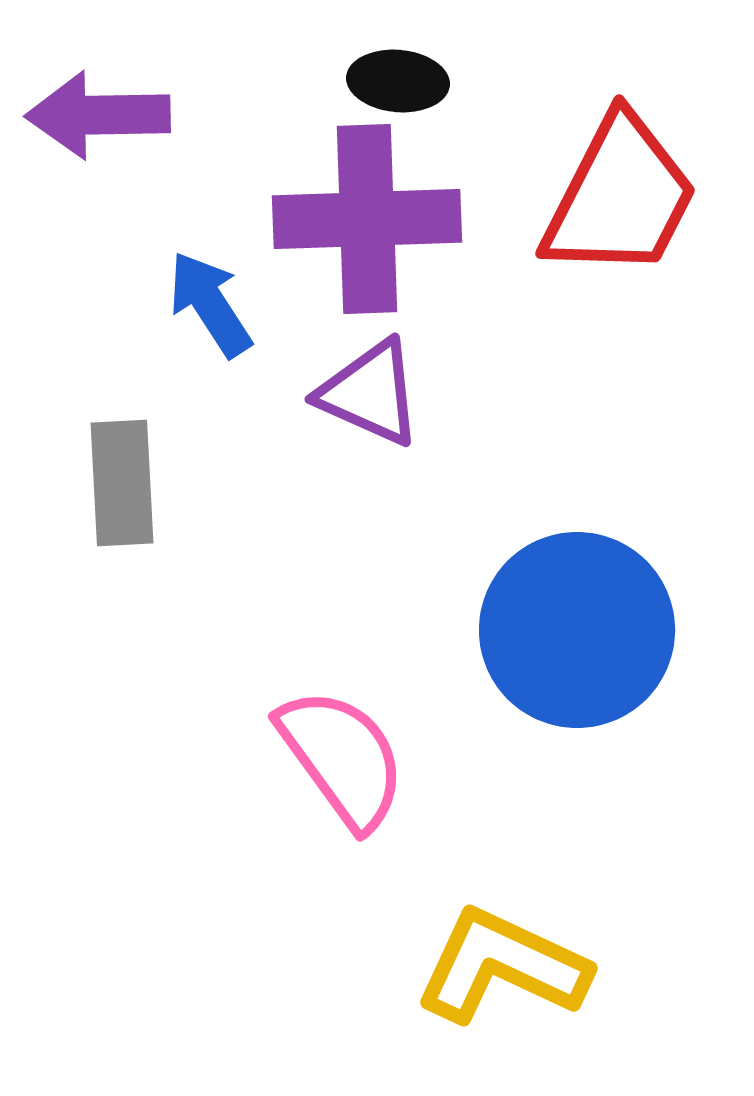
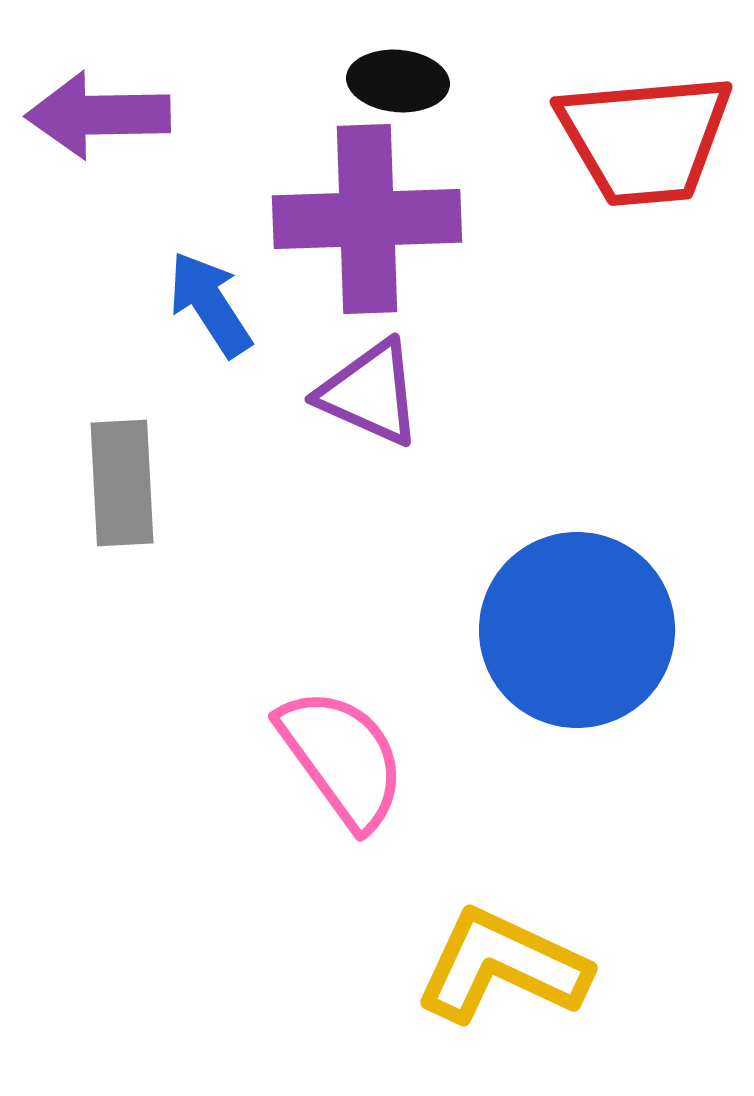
red trapezoid: moved 25 px right, 58 px up; rotated 58 degrees clockwise
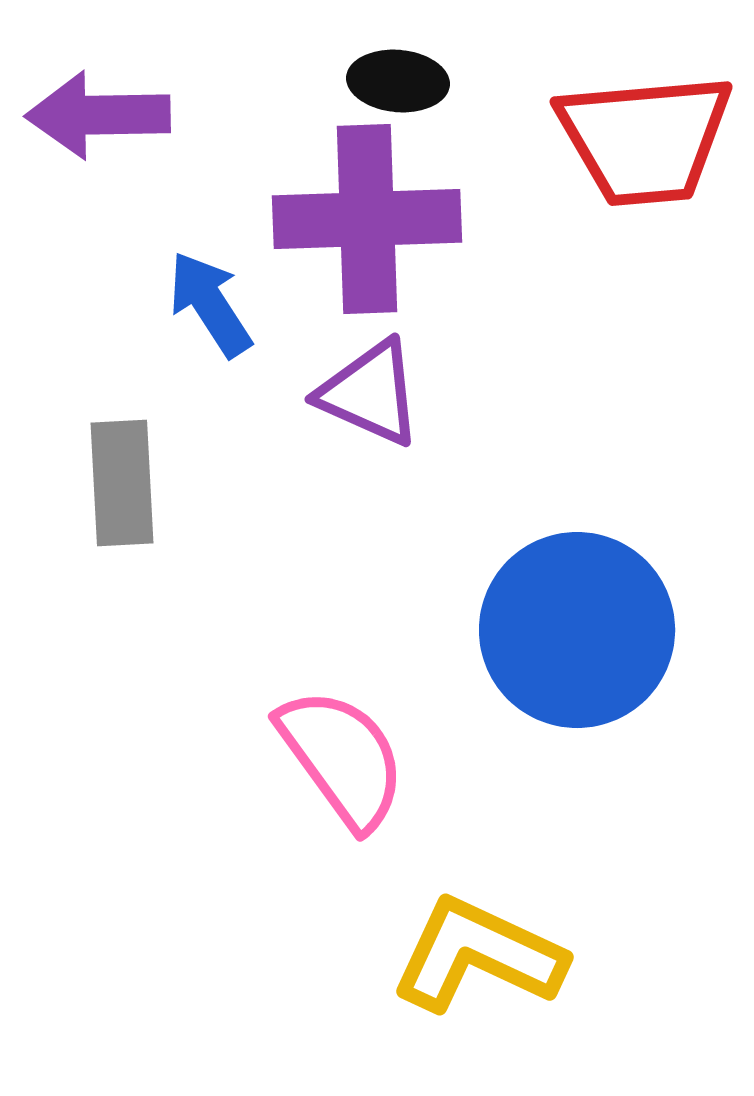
yellow L-shape: moved 24 px left, 11 px up
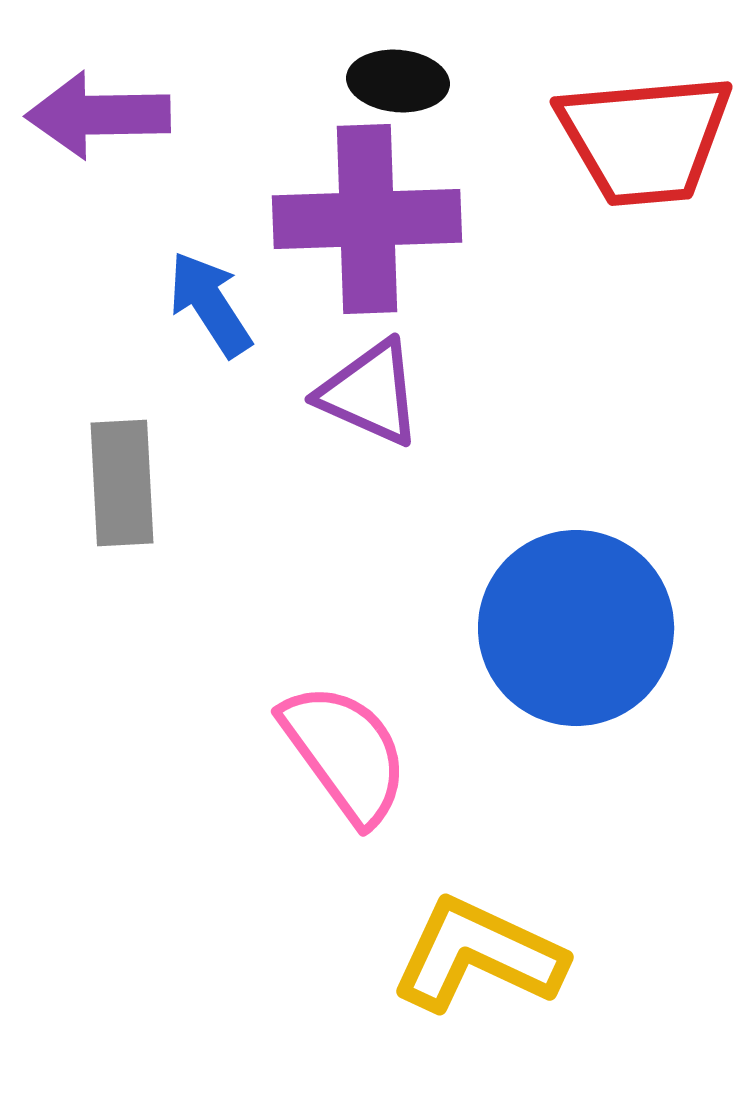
blue circle: moved 1 px left, 2 px up
pink semicircle: moved 3 px right, 5 px up
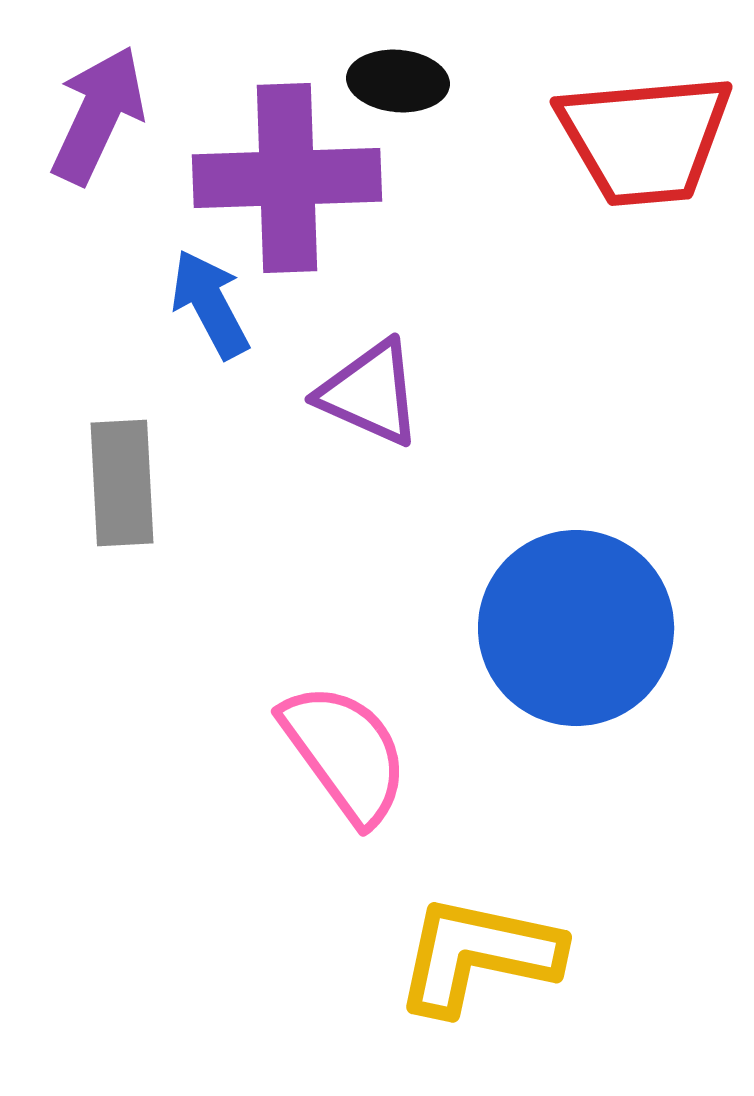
purple arrow: rotated 116 degrees clockwise
purple cross: moved 80 px left, 41 px up
blue arrow: rotated 5 degrees clockwise
yellow L-shape: rotated 13 degrees counterclockwise
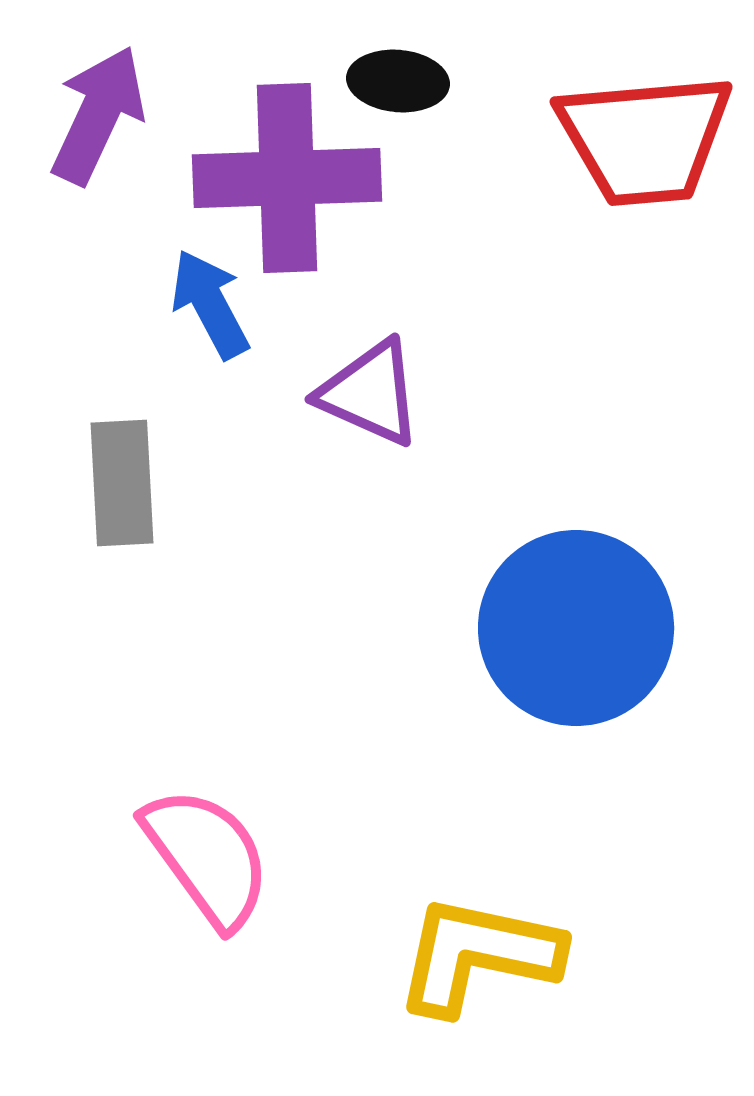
pink semicircle: moved 138 px left, 104 px down
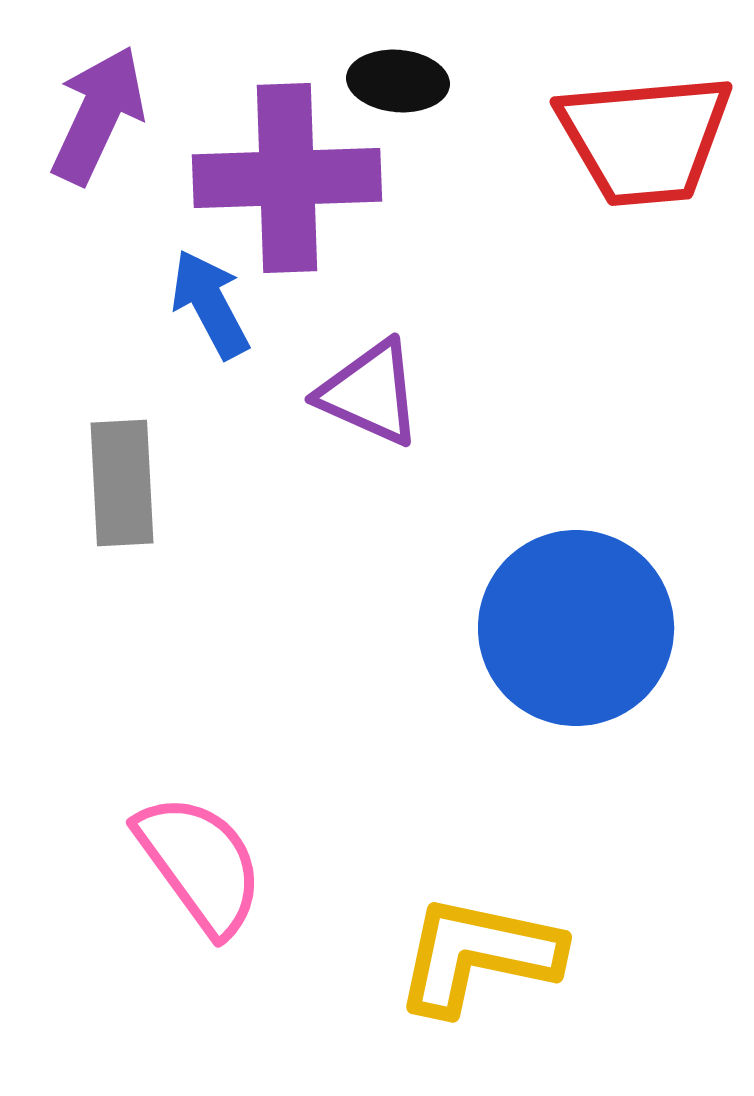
pink semicircle: moved 7 px left, 7 px down
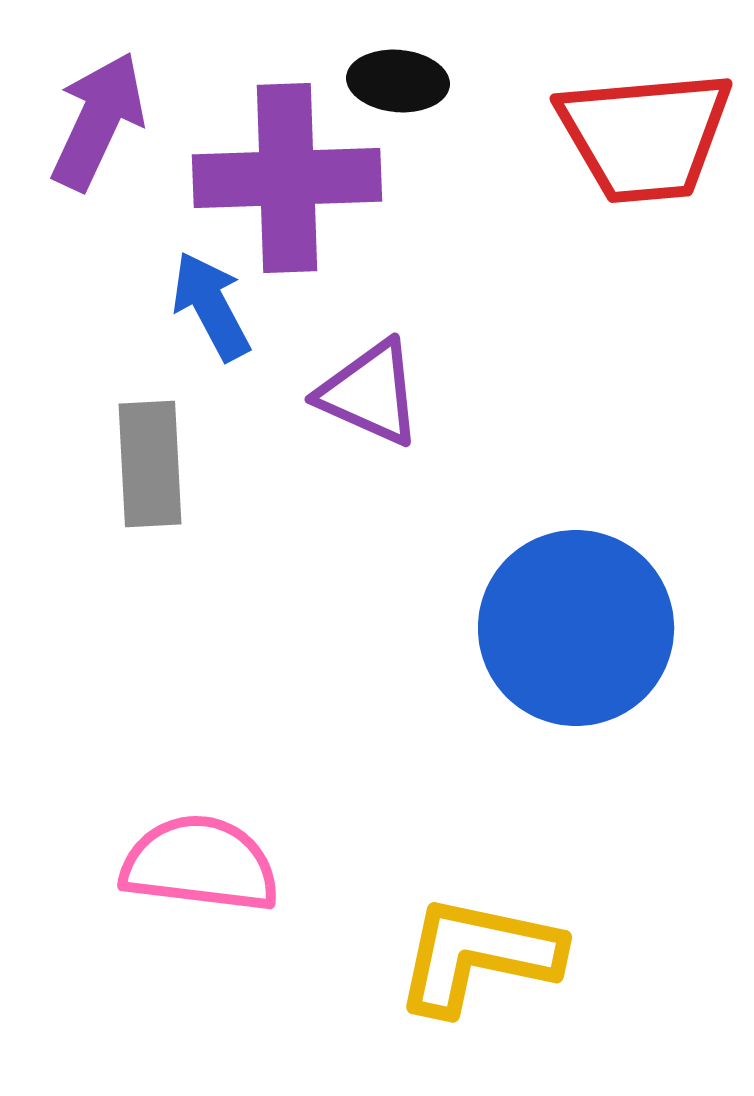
purple arrow: moved 6 px down
red trapezoid: moved 3 px up
blue arrow: moved 1 px right, 2 px down
gray rectangle: moved 28 px right, 19 px up
pink semicircle: rotated 47 degrees counterclockwise
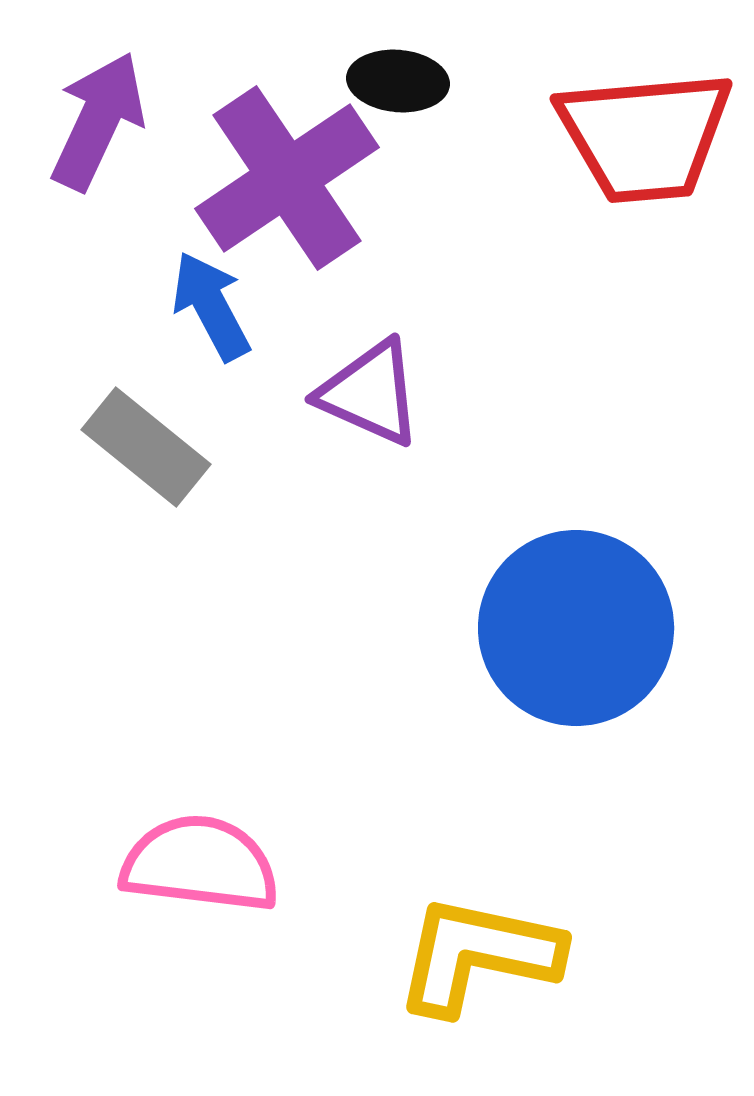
purple cross: rotated 32 degrees counterclockwise
gray rectangle: moved 4 px left, 17 px up; rotated 48 degrees counterclockwise
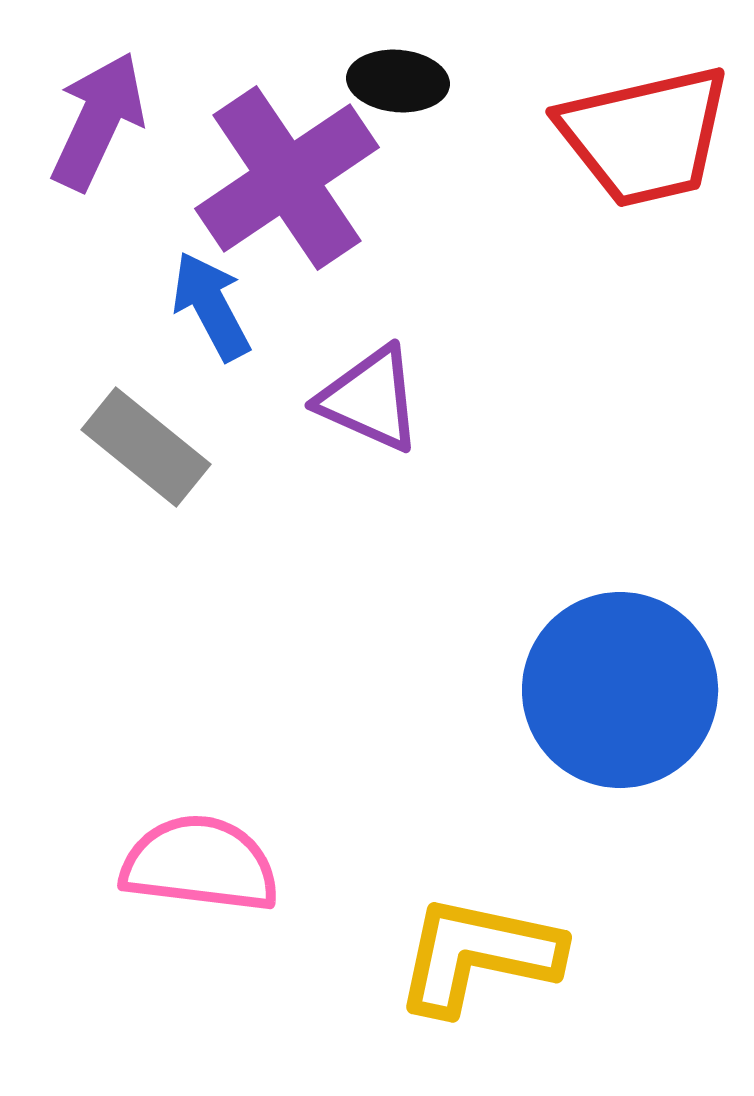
red trapezoid: rotated 8 degrees counterclockwise
purple triangle: moved 6 px down
blue circle: moved 44 px right, 62 px down
